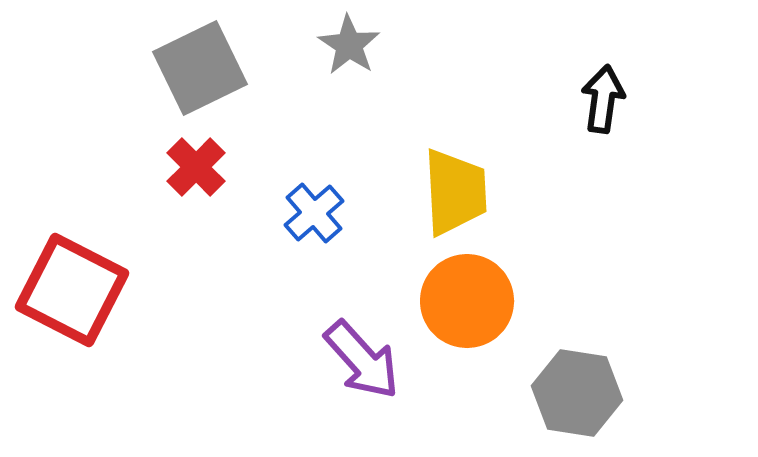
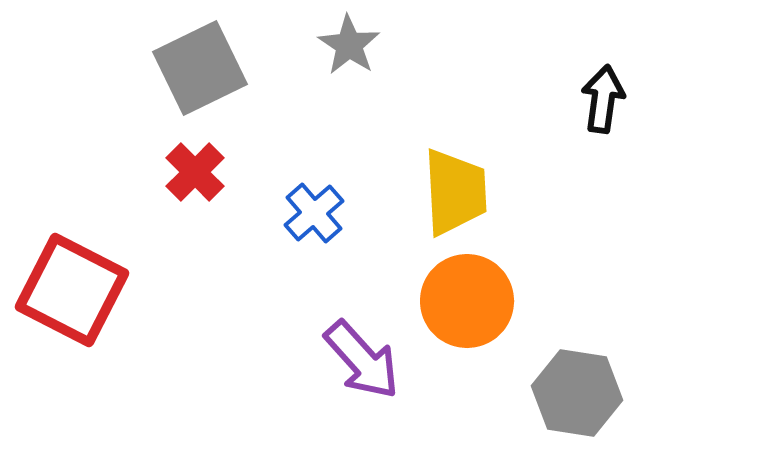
red cross: moved 1 px left, 5 px down
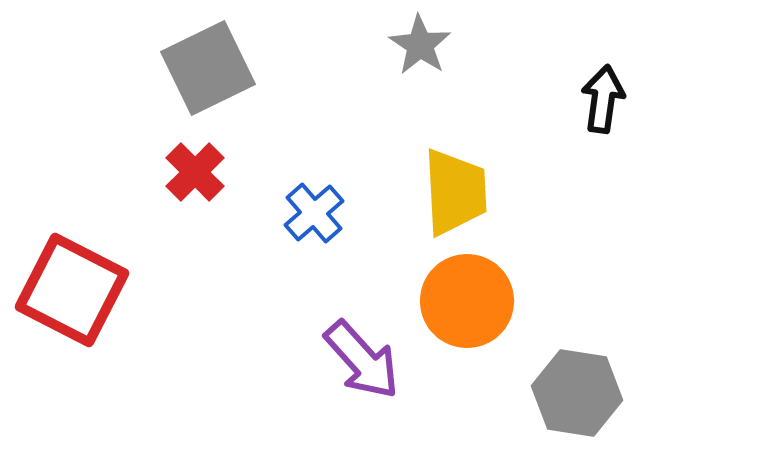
gray star: moved 71 px right
gray square: moved 8 px right
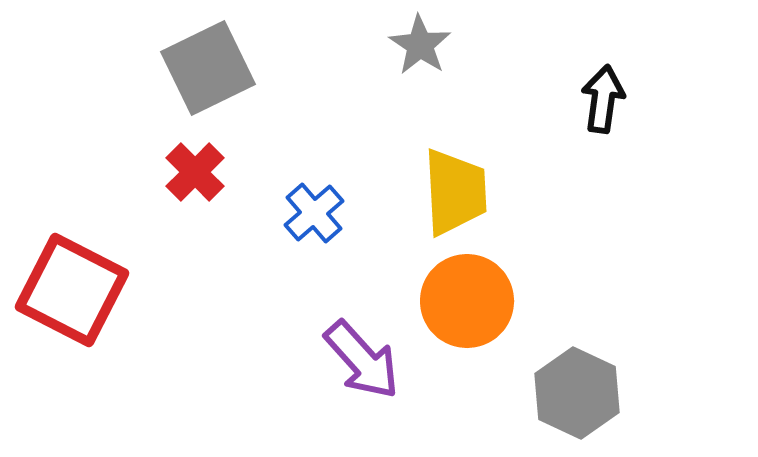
gray hexagon: rotated 16 degrees clockwise
